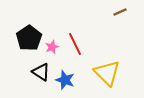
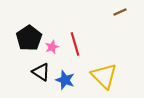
red line: rotated 10 degrees clockwise
yellow triangle: moved 3 px left, 3 px down
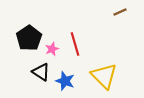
pink star: moved 2 px down
blue star: moved 1 px down
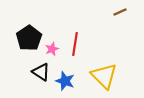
red line: rotated 25 degrees clockwise
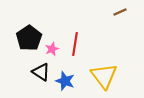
yellow triangle: rotated 8 degrees clockwise
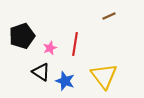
brown line: moved 11 px left, 4 px down
black pentagon: moved 7 px left, 2 px up; rotated 15 degrees clockwise
pink star: moved 2 px left, 1 px up
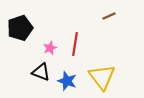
black pentagon: moved 2 px left, 8 px up
black triangle: rotated 12 degrees counterclockwise
yellow triangle: moved 2 px left, 1 px down
blue star: moved 2 px right
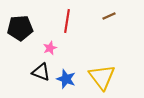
black pentagon: rotated 15 degrees clockwise
red line: moved 8 px left, 23 px up
blue star: moved 1 px left, 2 px up
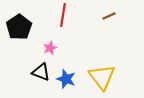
red line: moved 4 px left, 6 px up
black pentagon: moved 1 px left, 1 px up; rotated 30 degrees counterclockwise
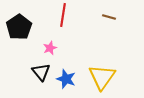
brown line: moved 1 px down; rotated 40 degrees clockwise
black triangle: rotated 30 degrees clockwise
yellow triangle: rotated 12 degrees clockwise
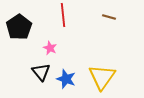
red line: rotated 15 degrees counterclockwise
pink star: rotated 24 degrees counterclockwise
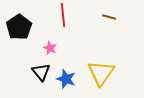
yellow triangle: moved 1 px left, 4 px up
